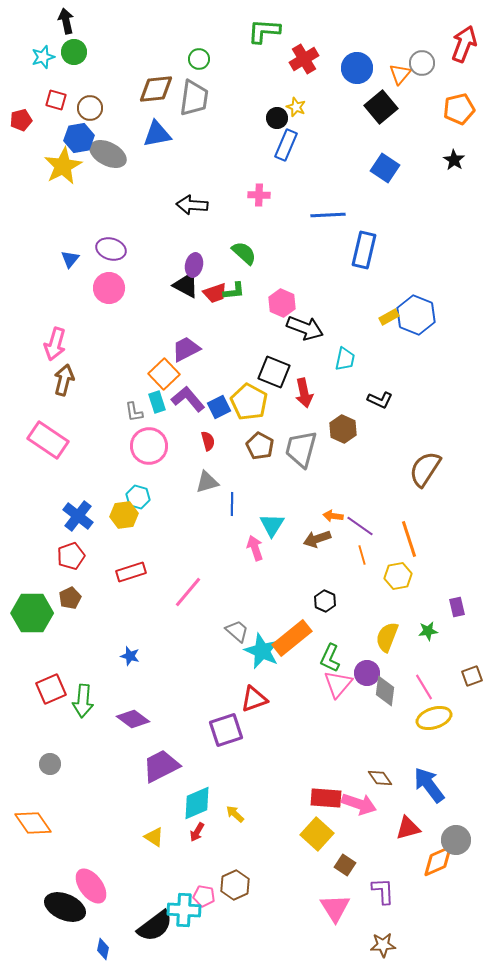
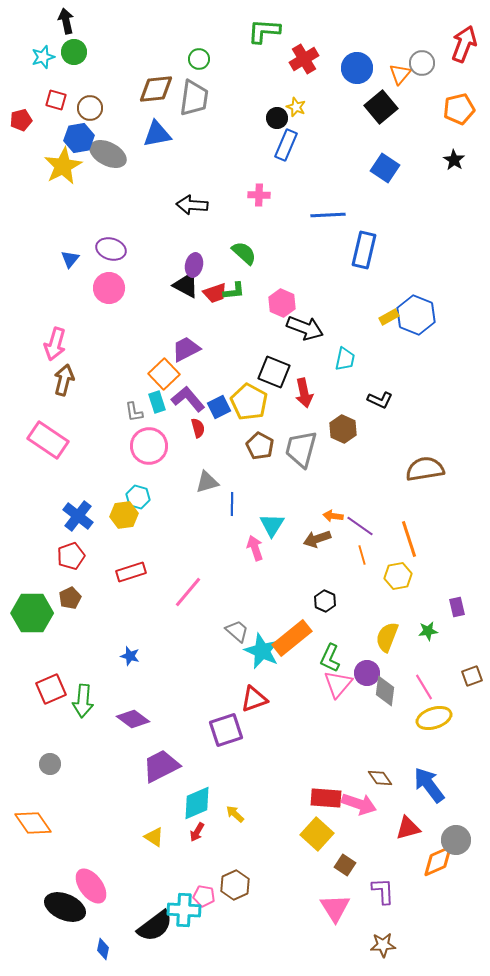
red semicircle at (208, 441): moved 10 px left, 13 px up
brown semicircle at (425, 469): rotated 48 degrees clockwise
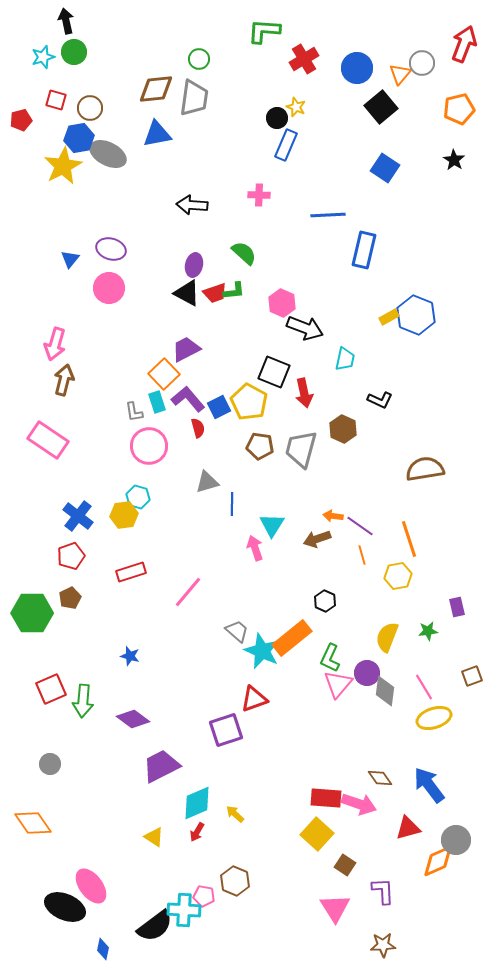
black triangle at (186, 285): moved 1 px right, 8 px down
brown pentagon at (260, 446): rotated 20 degrees counterclockwise
brown hexagon at (235, 885): moved 4 px up; rotated 12 degrees counterclockwise
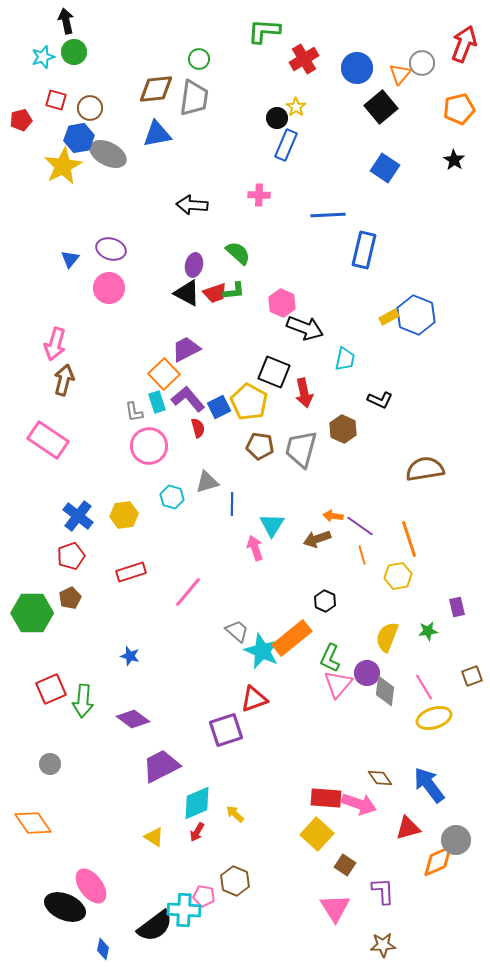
yellow star at (296, 107): rotated 12 degrees clockwise
green semicircle at (244, 253): moved 6 px left
cyan hexagon at (138, 497): moved 34 px right
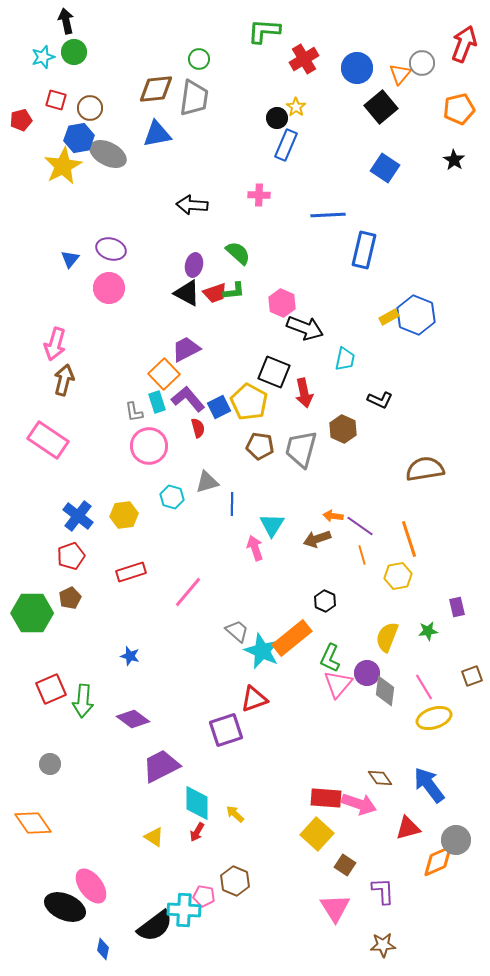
cyan diamond at (197, 803): rotated 66 degrees counterclockwise
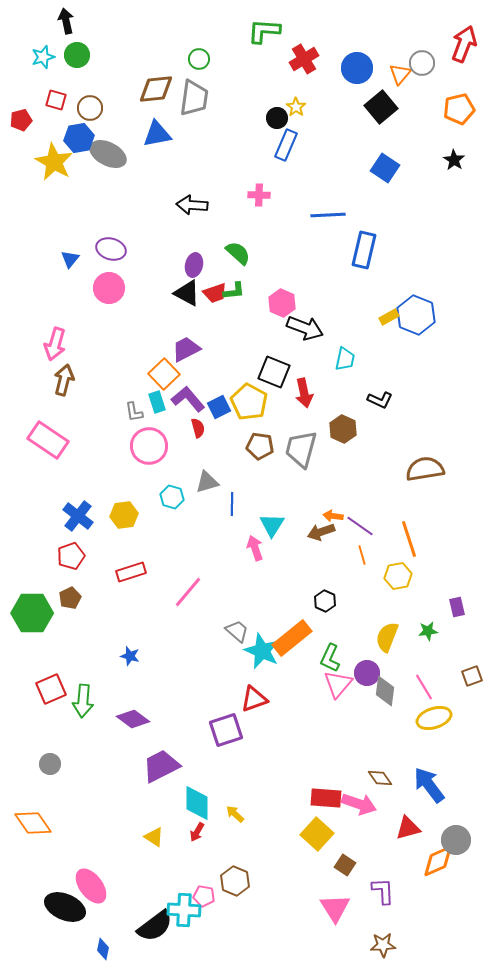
green circle at (74, 52): moved 3 px right, 3 px down
yellow star at (63, 166): moved 9 px left, 4 px up; rotated 15 degrees counterclockwise
brown arrow at (317, 539): moved 4 px right, 7 px up
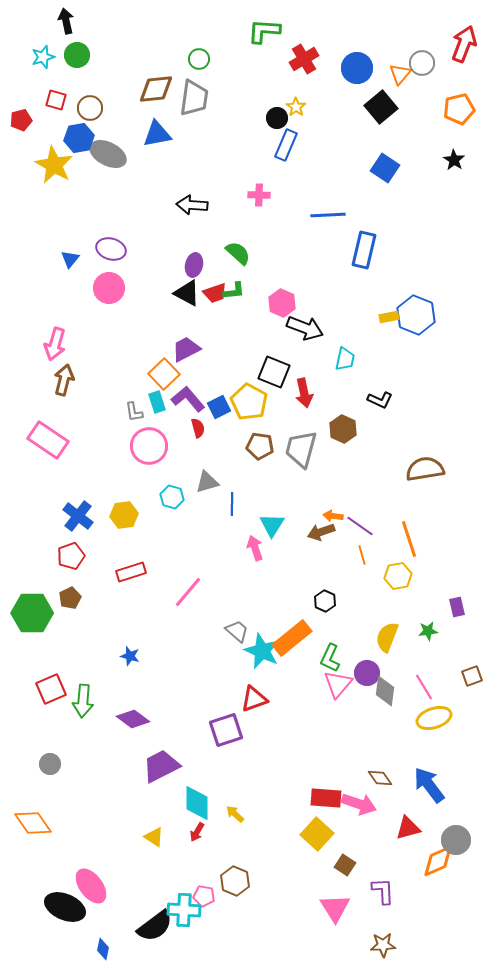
yellow star at (54, 162): moved 3 px down
yellow rectangle at (389, 317): rotated 18 degrees clockwise
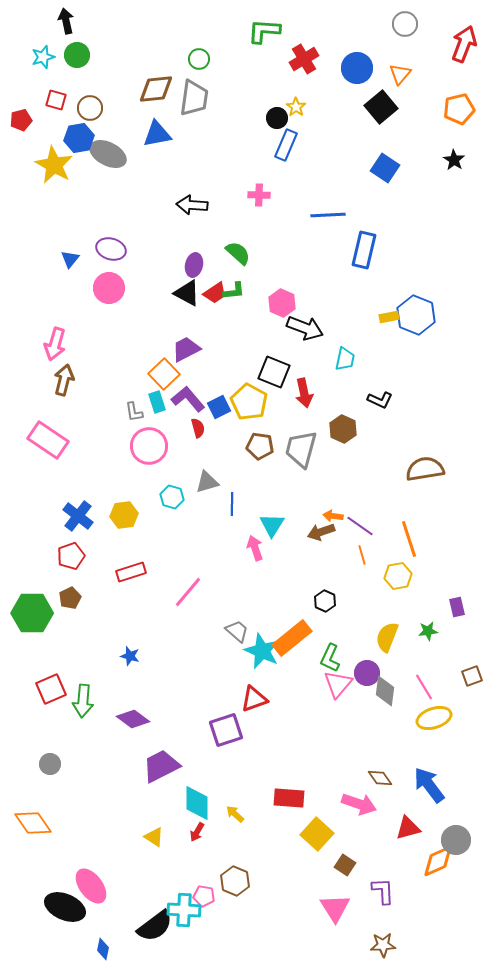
gray circle at (422, 63): moved 17 px left, 39 px up
red trapezoid at (215, 293): rotated 15 degrees counterclockwise
red rectangle at (326, 798): moved 37 px left
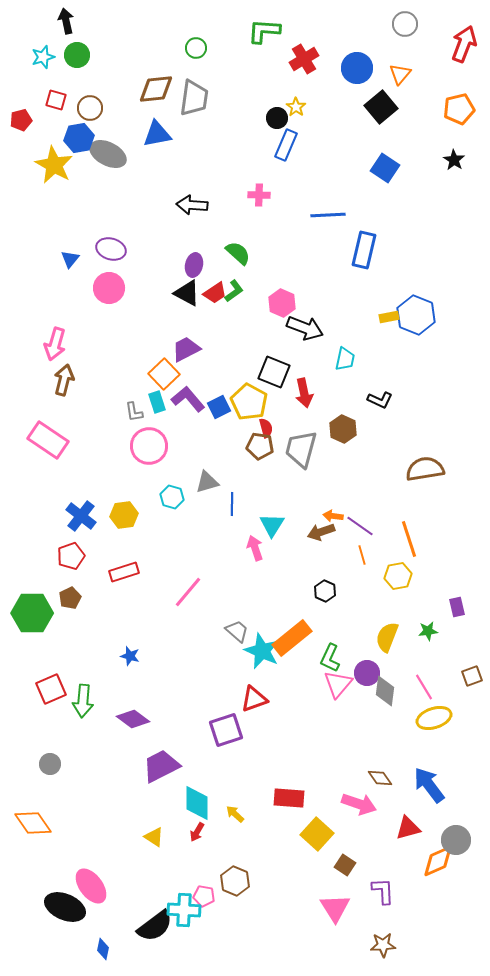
green circle at (199, 59): moved 3 px left, 11 px up
green L-shape at (234, 291): rotated 30 degrees counterclockwise
red semicircle at (198, 428): moved 68 px right
blue cross at (78, 516): moved 3 px right
red rectangle at (131, 572): moved 7 px left
black hexagon at (325, 601): moved 10 px up
